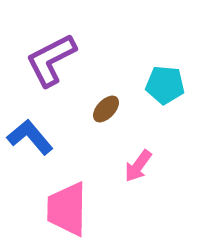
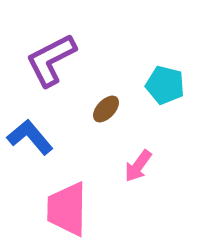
cyan pentagon: rotated 9 degrees clockwise
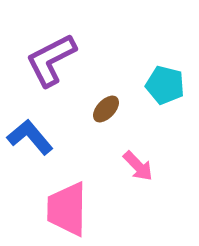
pink arrow: rotated 80 degrees counterclockwise
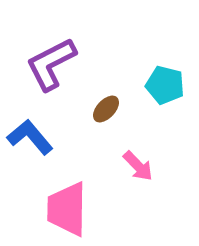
purple L-shape: moved 4 px down
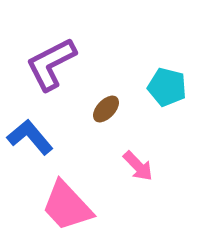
cyan pentagon: moved 2 px right, 2 px down
pink trapezoid: moved 3 px up; rotated 44 degrees counterclockwise
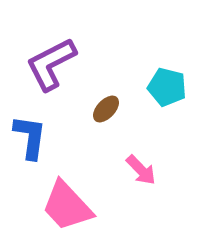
blue L-shape: rotated 48 degrees clockwise
pink arrow: moved 3 px right, 4 px down
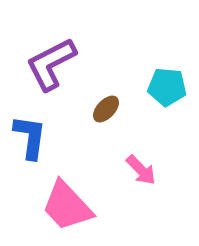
cyan pentagon: rotated 9 degrees counterclockwise
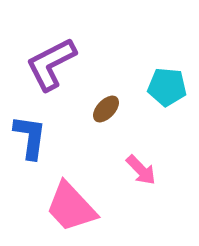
pink trapezoid: moved 4 px right, 1 px down
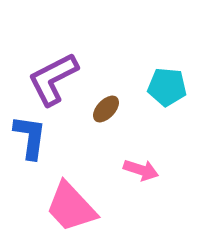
purple L-shape: moved 2 px right, 15 px down
pink arrow: rotated 28 degrees counterclockwise
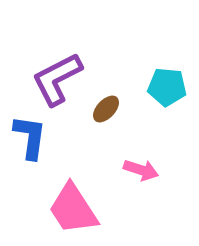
purple L-shape: moved 4 px right
pink trapezoid: moved 2 px right, 2 px down; rotated 10 degrees clockwise
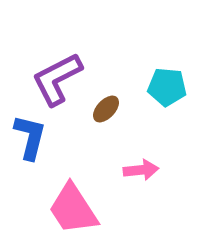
blue L-shape: rotated 6 degrees clockwise
pink arrow: rotated 24 degrees counterclockwise
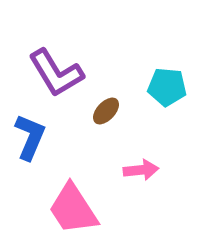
purple L-shape: moved 1 px left, 6 px up; rotated 94 degrees counterclockwise
brown ellipse: moved 2 px down
blue L-shape: rotated 9 degrees clockwise
